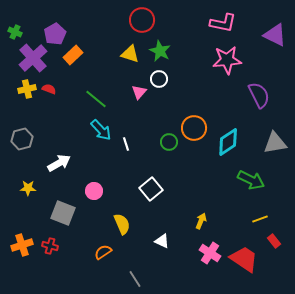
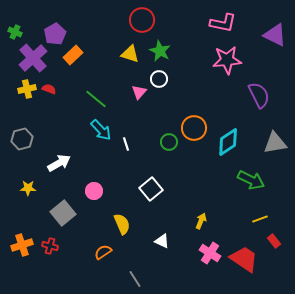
gray square: rotated 30 degrees clockwise
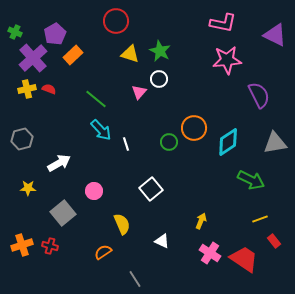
red circle: moved 26 px left, 1 px down
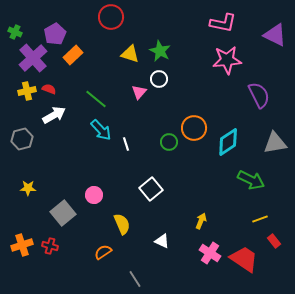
red circle: moved 5 px left, 4 px up
yellow cross: moved 2 px down
white arrow: moved 5 px left, 48 px up
pink circle: moved 4 px down
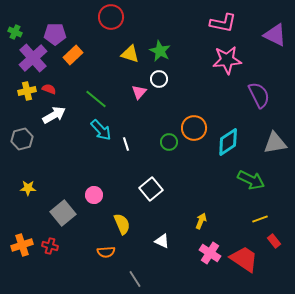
purple pentagon: rotated 30 degrees clockwise
orange semicircle: moved 3 px right; rotated 150 degrees counterclockwise
